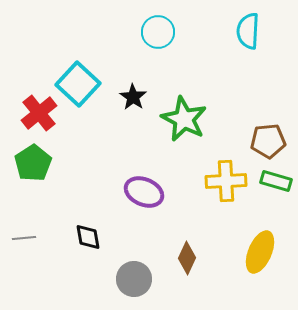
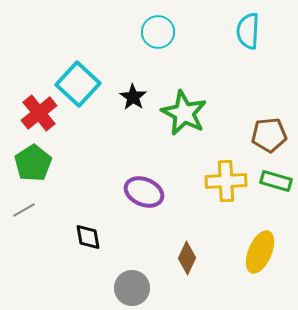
green star: moved 6 px up
brown pentagon: moved 1 px right, 6 px up
gray line: moved 28 px up; rotated 25 degrees counterclockwise
gray circle: moved 2 px left, 9 px down
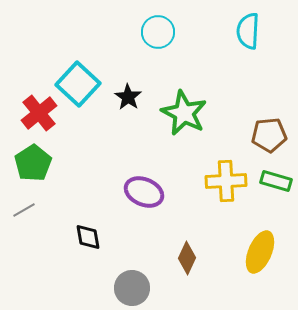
black star: moved 5 px left
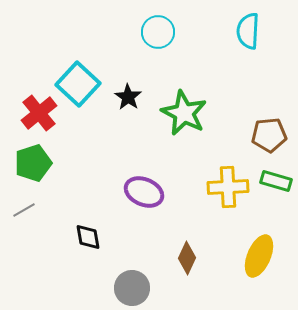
green pentagon: rotated 15 degrees clockwise
yellow cross: moved 2 px right, 6 px down
yellow ellipse: moved 1 px left, 4 px down
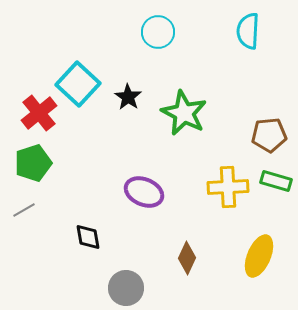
gray circle: moved 6 px left
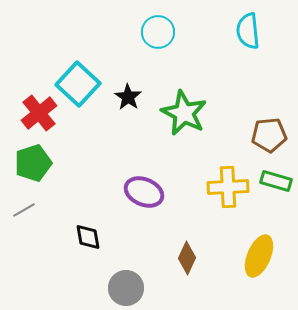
cyan semicircle: rotated 9 degrees counterclockwise
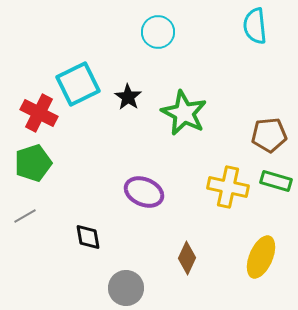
cyan semicircle: moved 7 px right, 5 px up
cyan square: rotated 21 degrees clockwise
red cross: rotated 24 degrees counterclockwise
yellow cross: rotated 15 degrees clockwise
gray line: moved 1 px right, 6 px down
yellow ellipse: moved 2 px right, 1 px down
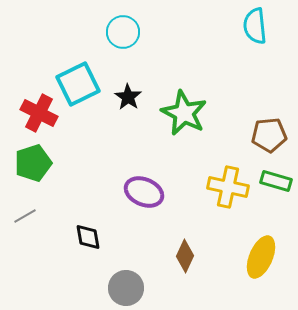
cyan circle: moved 35 px left
brown diamond: moved 2 px left, 2 px up
